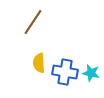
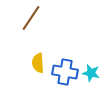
brown line: moved 2 px left, 4 px up
yellow semicircle: moved 1 px left
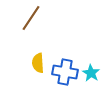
cyan star: rotated 18 degrees clockwise
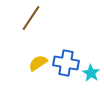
yellow semicircle: rotated 60 degrees clockwise
blue cross: moved 1 px right, 9 px up
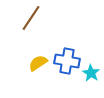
blue cross: moved 1 px right, 2 px up
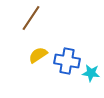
yellow semicircle: moved 8 px up
cyan star: rotated 24 degrees counterclockwise
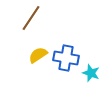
blue cross: moved 1 px left, 3 px up
cyan star: rotated 12 degrees clockwise
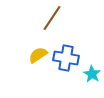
brown line: moved 21 px right
cyan star: moved 1 px right, 1 px down; rotated 12 degrees clockwise
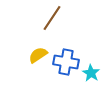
blue cross: moved 4 px down
cyan star: moved 1 px left, 1 px up
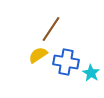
brown line: moved 1 px left, 11 px down
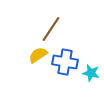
blue cross: moved 1 px left
cyan star: rotated 18 degrees counterclockwise
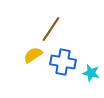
yellow semicircle: moved 5 px left
blue cross: moved 2 px left
